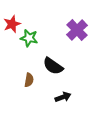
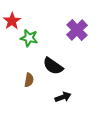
red star: moved 3 px up; rotated 12 degrees counterclockwise
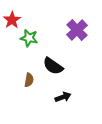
red star: moved 1 px up
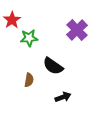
green star: rotated 18 degrees counterclockwise
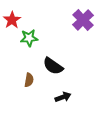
purple cross: moved 6 px right, 10 px up
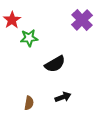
purple cross: moved 1 px left
black semicircle: moved 2 px right, 2 px up; rotated 65 degrees counterclockwise
brown semicircle: moved 23 px down
